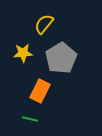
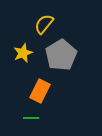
yellow star: rotated 18 degrees counterclockwise
gray pentagon: moved 3 px up
green line: moved 1 px right, 1 px up; rotated 14 degrees counterclockwise
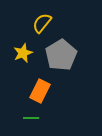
yellow semicircle: moved 2 px left, 1 px up
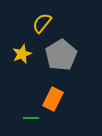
yellow star: moved 1 px left, 1 px down
orange rectangle: moved 13 px right, 8 px down
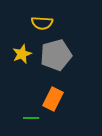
yellow semicircle: rotated 125 degrees counterclockwise
gray pentagon: moved 5 px left; rotated 16 degrees clockwise
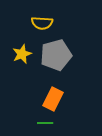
green line: moved 14 px right, 5 px down
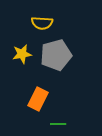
yellow star: rotated 12 degrees clockwise
orange rectangle: moved 15 px left
green line: moved 13 px right, 1 px down
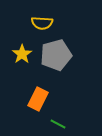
yellow star: rotated 24 degrees counterclockwise
green line: rotated 28 degrees clockwise
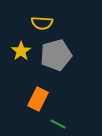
yellow star: moved 1 px left, 3 px up
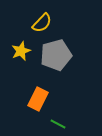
yellow semicircle: rotated 50 degrees counterclockwise
yellow star: rotated 12 degrees clockwise
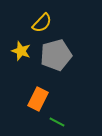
yellow star: rotated 30 degrees counterclockwise
green line: moved 1 px left, 2 px up
